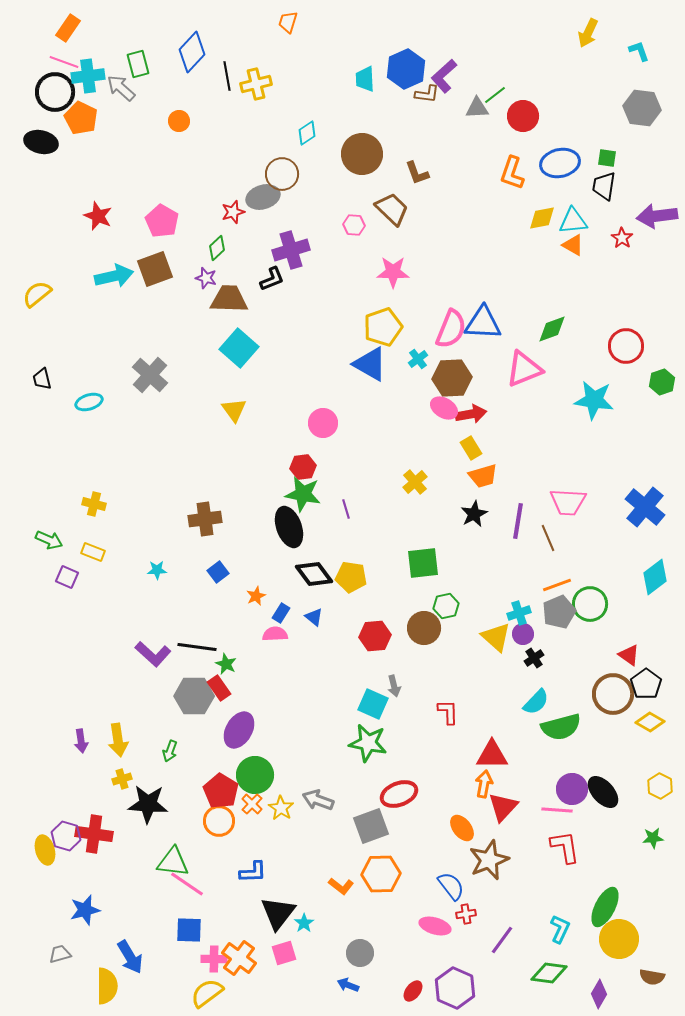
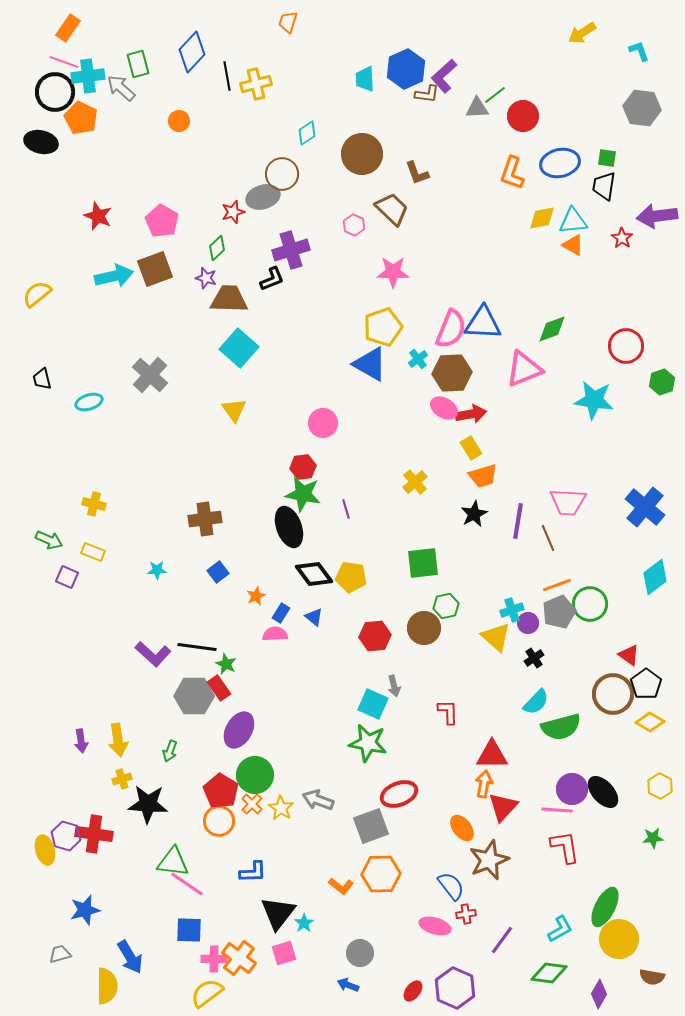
yellow arrow at (588, 33): moved 6 px left; rotated 32 degrees clockwise
pink hexagon at (354, 225): rotated 20 degrees clockwise
brown hexagon at (452, 378): moved 5 px up
cyan cross at (519, 613): moved 7 px left, 3 px up
purple circle at (523, 634): moved 5 px right, 11 px up
cyan L-shape at (560, 929): rotated 36 degrees clockwise
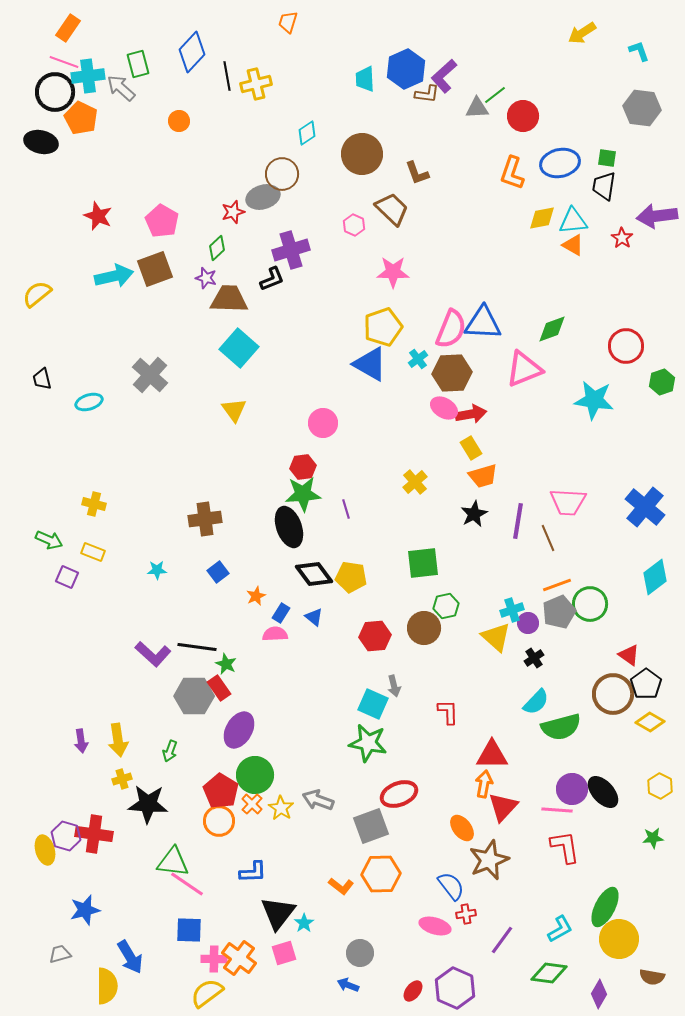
green star at (303, 494): rotated 15 degrees counterclockwise
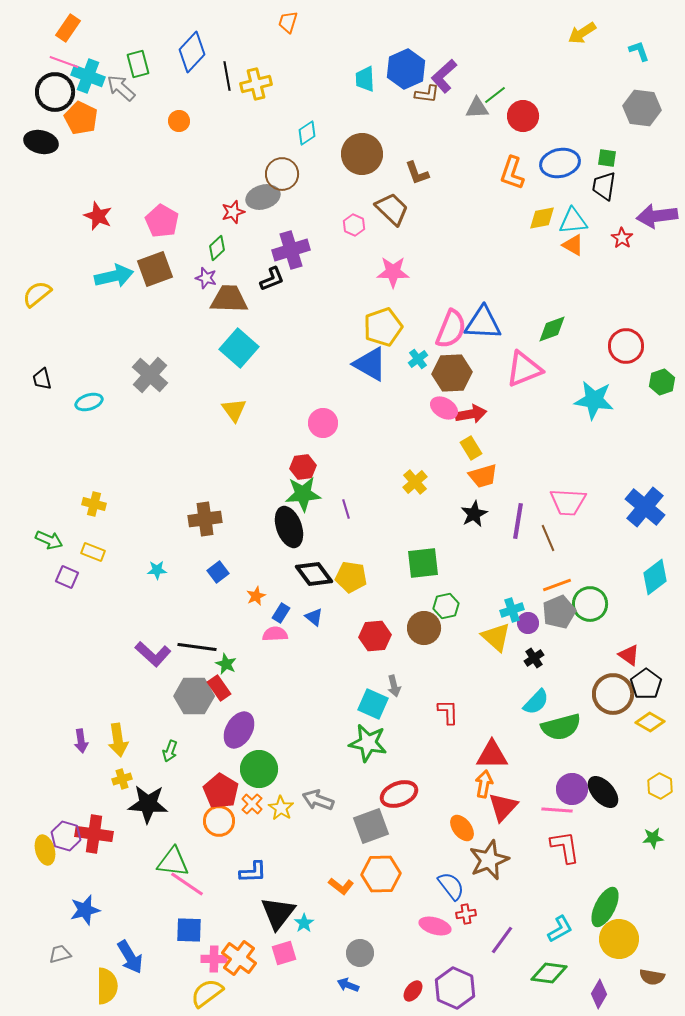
cyan cross at (88, 76): rotated 28 degrees clockwise
green circle at (255, 775): moved 4 px right, 6 px up
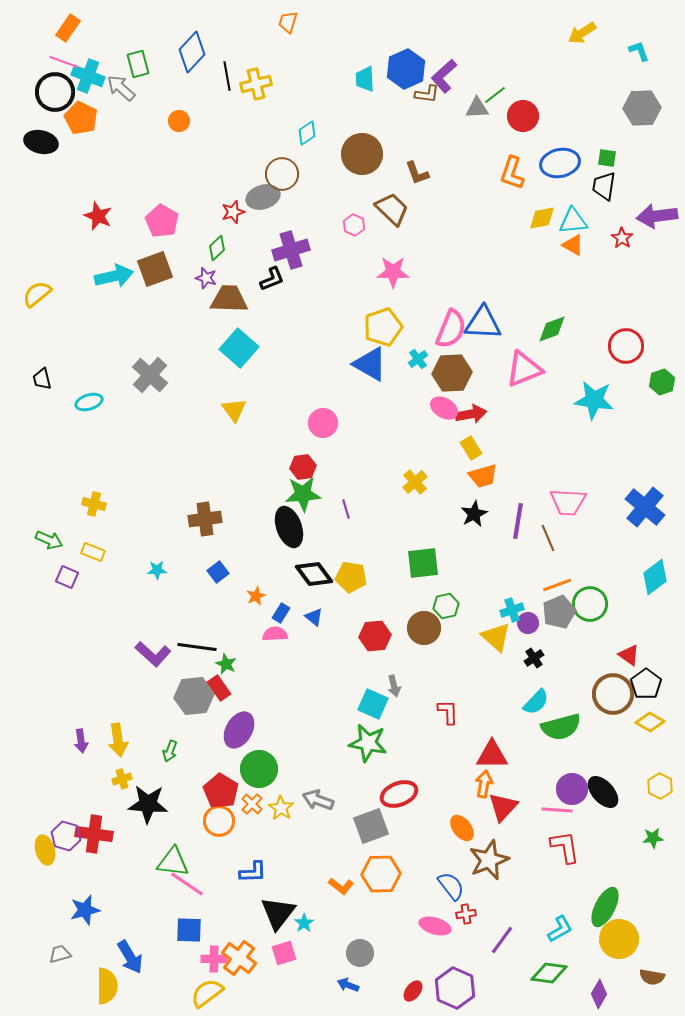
gray hexagon at (642, 108): rotated 9 degrees counterclockwise
gray hexagon at (194, 696): rotated 6 degrees counterclockwise
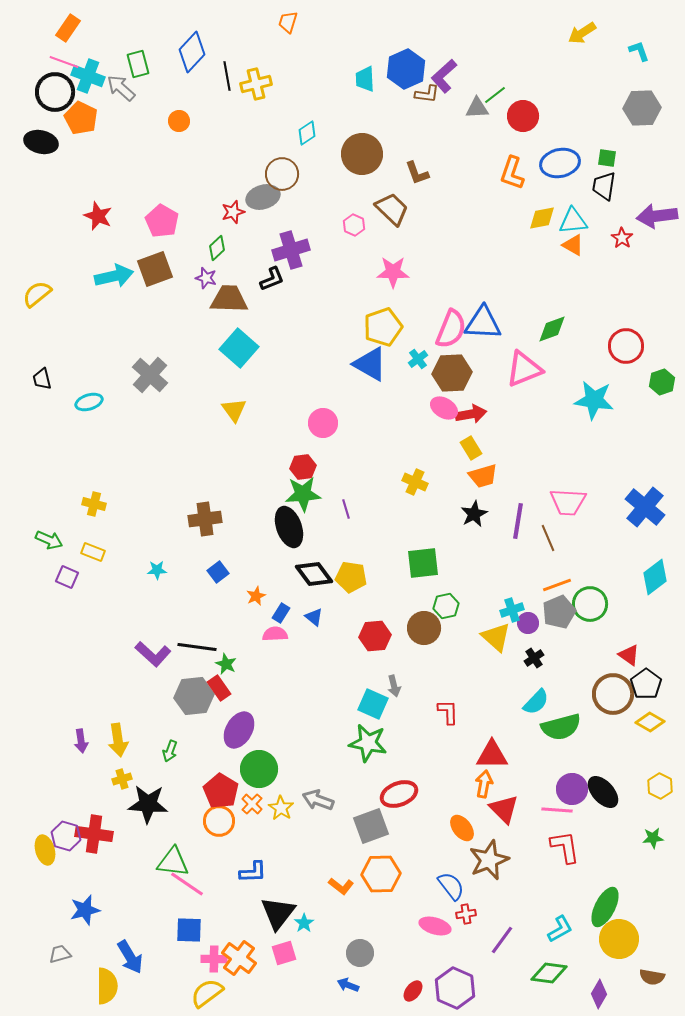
yellow cross at (415, 482): rotated 25 degrees counterclockwise
red triangle at (503, 807): moved 1 px right, 2 px down; rotated 28 degrees counterclockwise
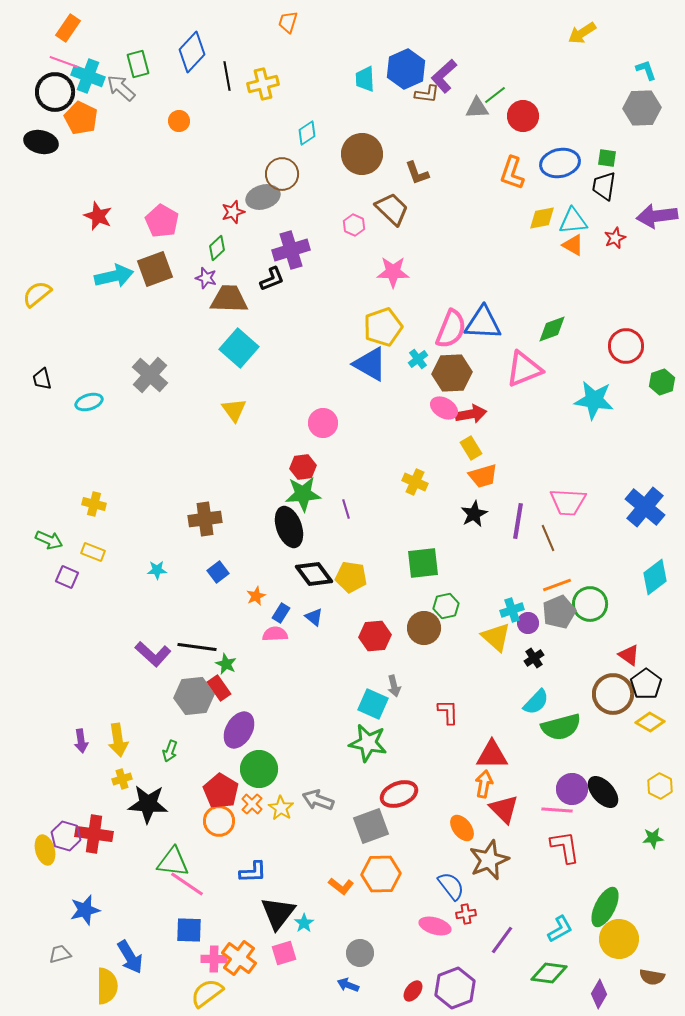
cyan L-shape at (639, 51): moved 7 px right, 19 px down
yellow cross at (256, 84): moved 7 px right
red star at (622, 238): moved 7 px left; rotated 15 degrees clockwise
purple hexagon at (455, 988): rotated 15 degrees clockwise
